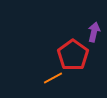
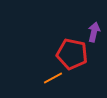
red pentagon: moved 1 px left, 1 px up; rotated 24 degrees counterclockwise
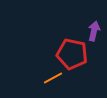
purple arrow: moved 1 px up
